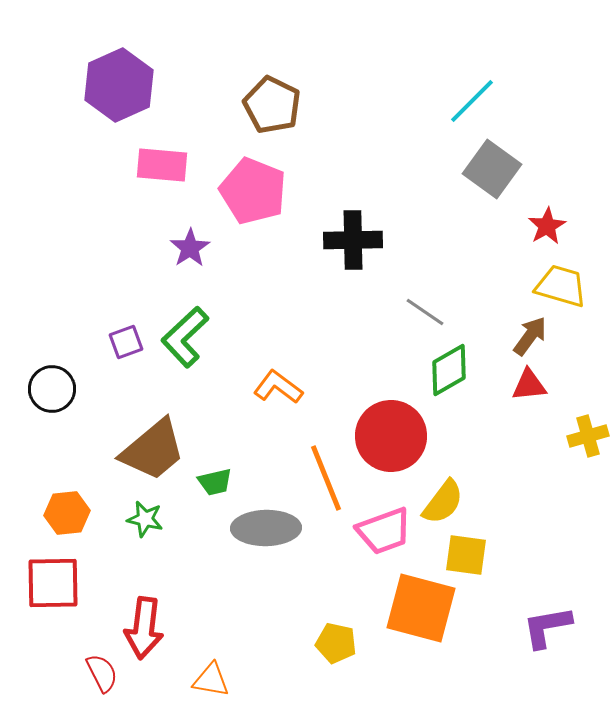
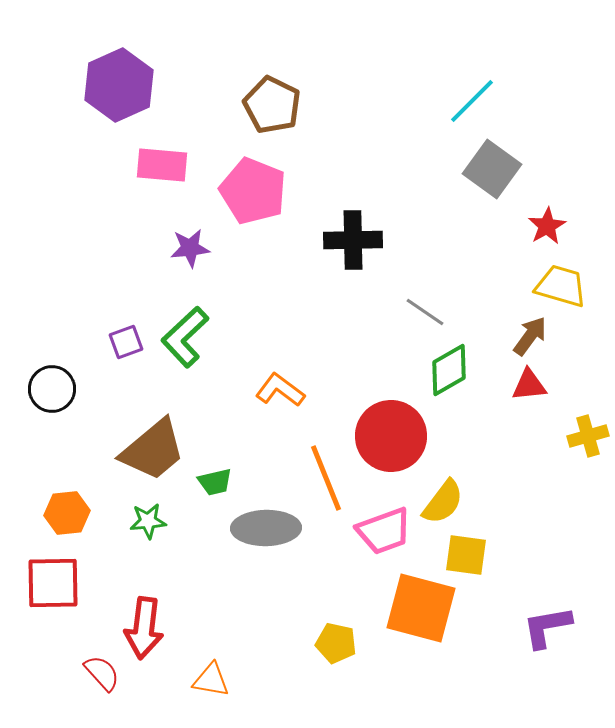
purple star: rotated 27 degrees clockwise
orange L-shape: moved 2 px right, 3 px down
green star: moved 3 px right, 2 px down; rotated 18 degrees counterclockwise
red semicircle: rotated 15 degrees counterclockwise
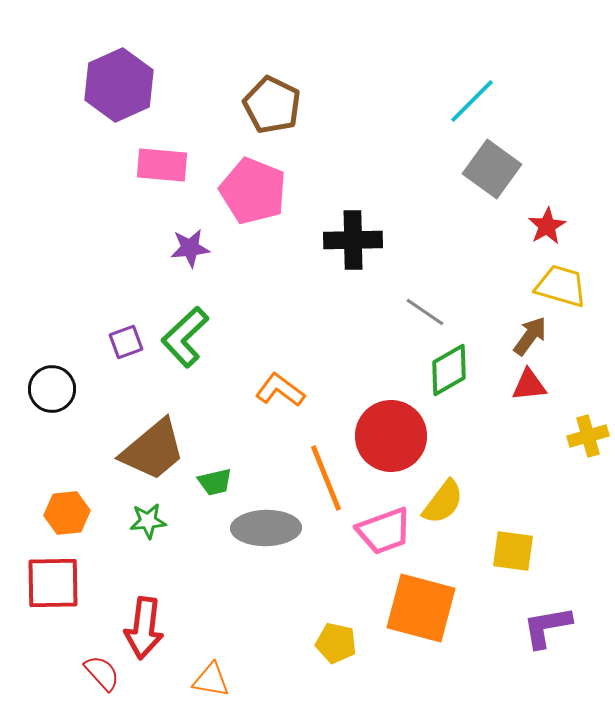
yellow square: moved 47 px right, 4 px up
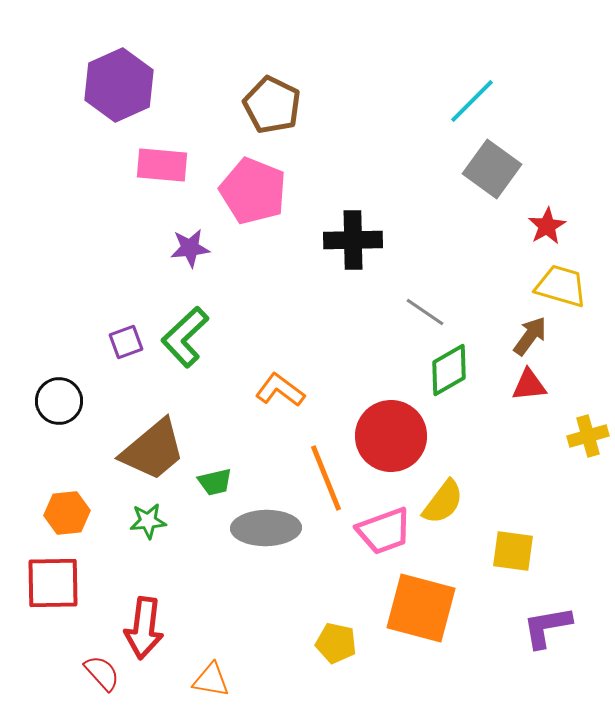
black circle: moved 7 px right, 12 px down
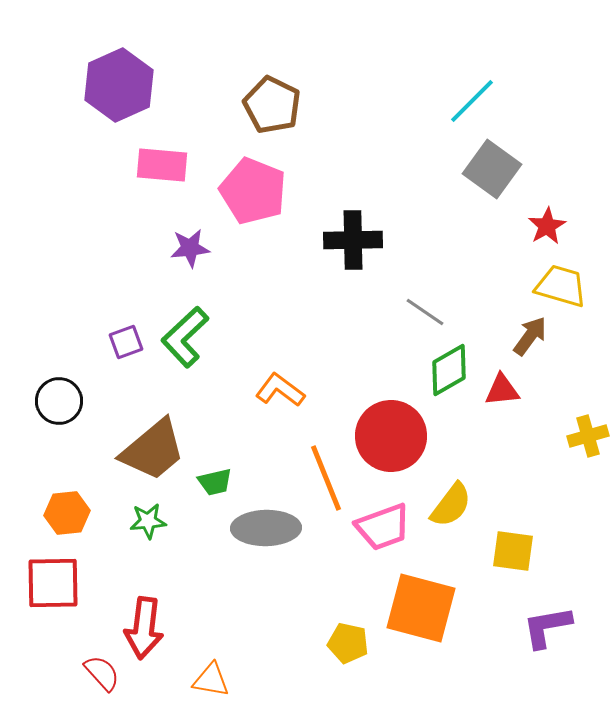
red triangle: moved 27 px left, 5 px down
yellow semicircle: moved 8 px right, 3 px down
pink trapezoid: moved 1 px left, 4 px up
yellow pentagon: moved 12 px right
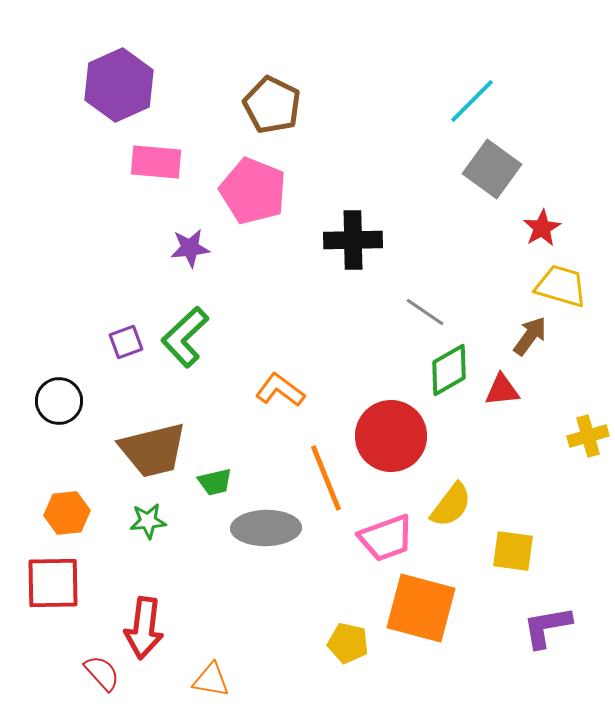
pink rectangle: moved 6 px left, 3 px up
red star: moved 5 px left, 2 px down
brown trapezoid: rotated 26 degrees clockwise
pink trapezoid: moved 3 px right, 11 px down
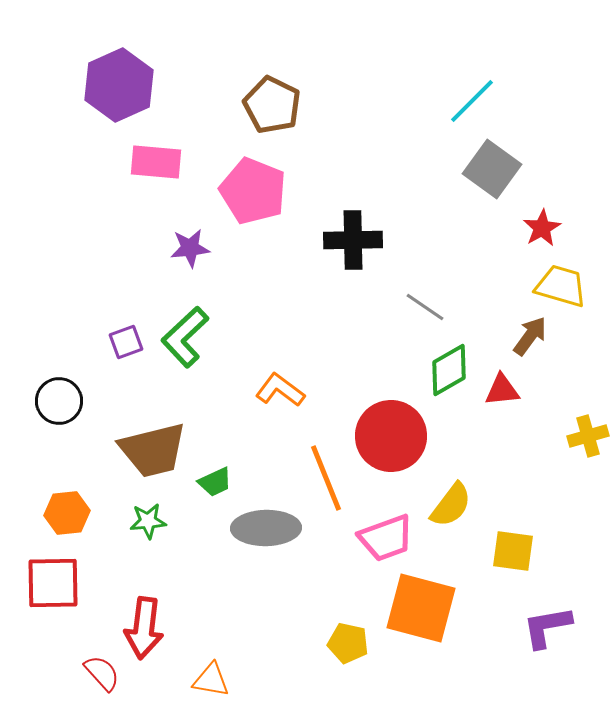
gray line: moved 5 px up
green trapezoid: rotated 12 degrees counterclockwise
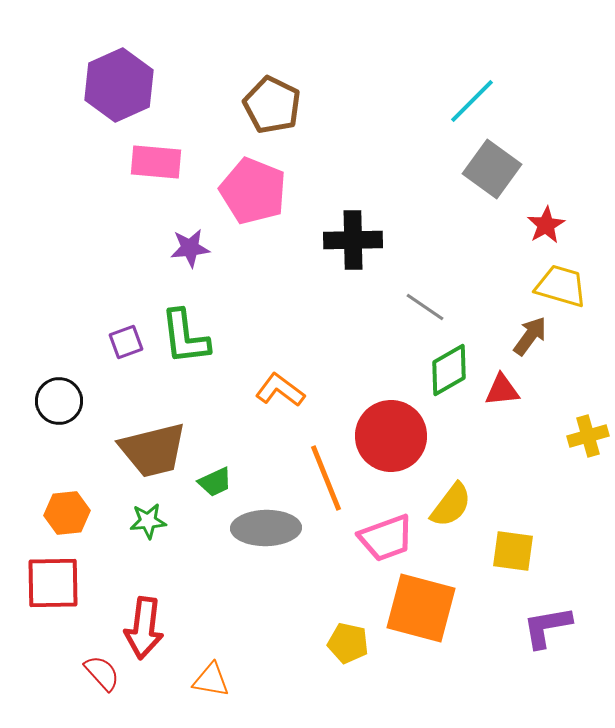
red star: moved 4 px right, 3 px up
green L-shape: rotated 54 degrees counterclockwise
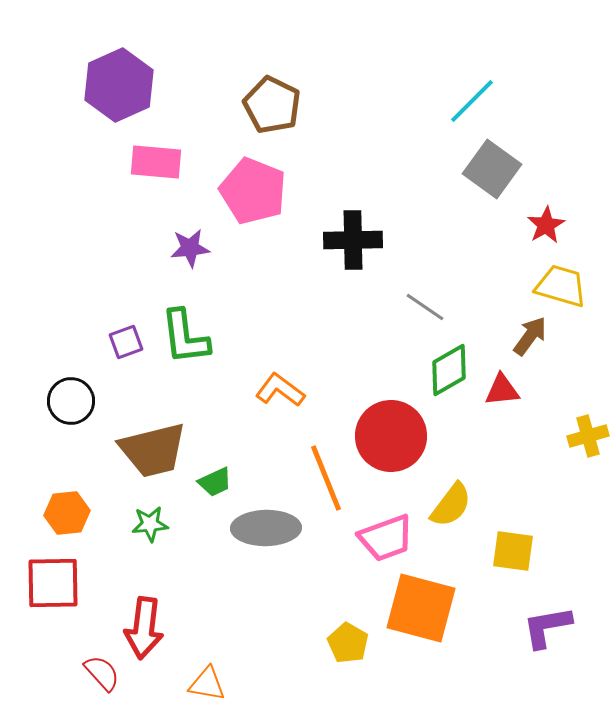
black circle: moved 12 px right
green star: moved 2 px right, 3 px down
yellow pentagon: rotated 18 degrees clockwise
orange triangle: moved 4 px left, 4 px down
